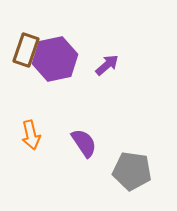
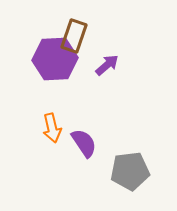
brown rectangle: moved 48 px right, 14 px up
purple hexagon: rotated 9 degrees clockwise
orange arrow: moved 21 px right, 7 px up
gray pentagon: moved 2 px left; rotated 15 degrees counterclockwise
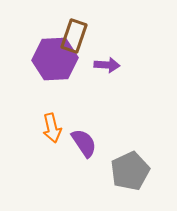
purple arrow: rotated 45 degrees clockwise
gray pentagon: rotated 18 degrees counterclockwise
